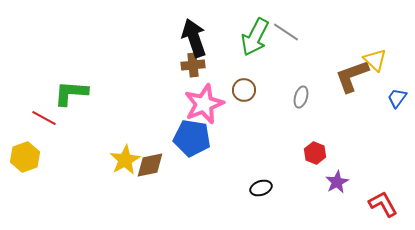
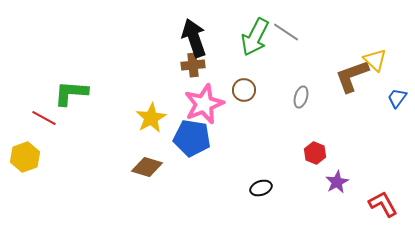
yellow star: moved 26 px right, 42 px up
brown diamond: moved 3 px left, 2 px down; rotated 28 degrees clockwise
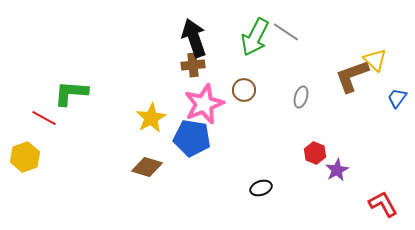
purple star: moved 12 px up
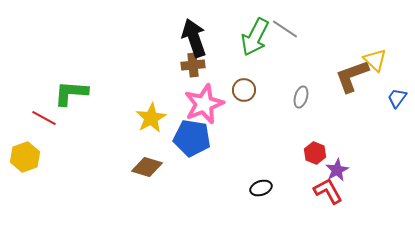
gray line: moved 1 px left, 3 px up
red L-shape: moved 55 px left, 13 px up
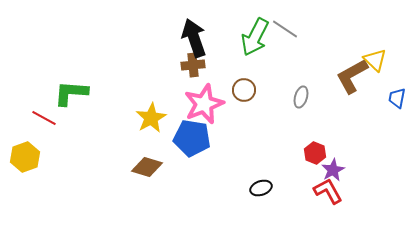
brown L-shape: rotated 9 degrees counterclockwise
blue trapezoid: rotated 25 degrees counterclockwise
purple star: moved 4 px left
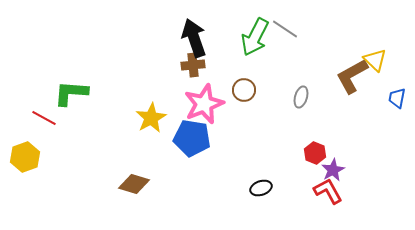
brown diamond: moved 13 px left, 17 px down
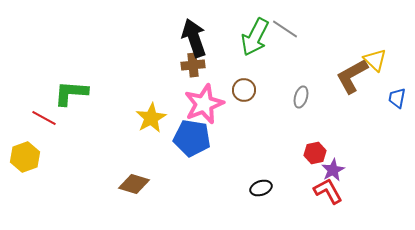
red hexagon: rotated 25 degrees clockwise
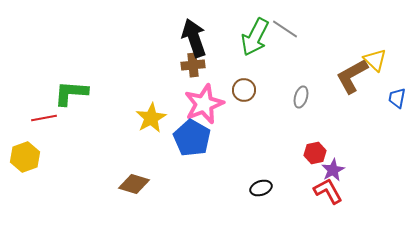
red line: rotated 40 degrees counterclockwise
blue pentagon: rotated 21 degrees clockwise
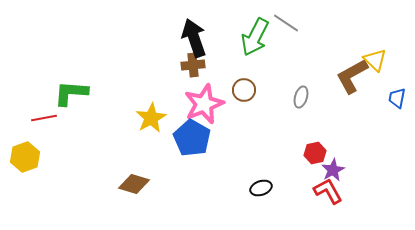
gray line: moved 1 px right, 6 px up
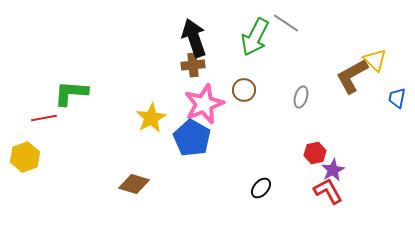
black ellipse: rotated 30 degrees counterclockwise
